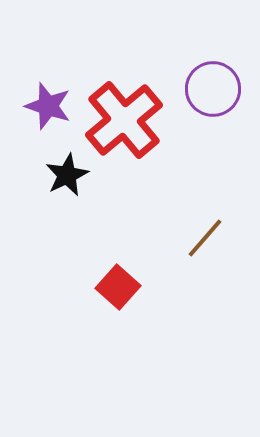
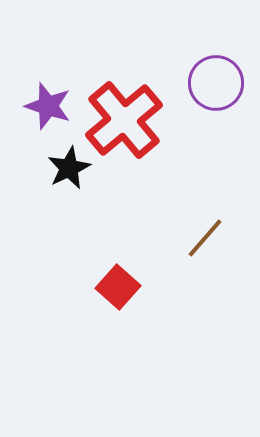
purple circle: moved 3 px right, 6 px up
black star: moved 2 px right, 7 px up
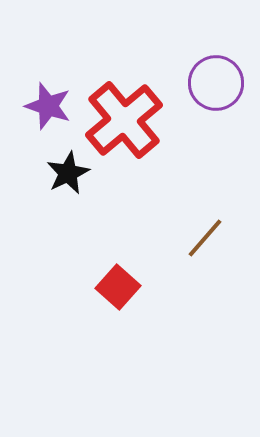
black star: moved 1 px left, 5 px down
